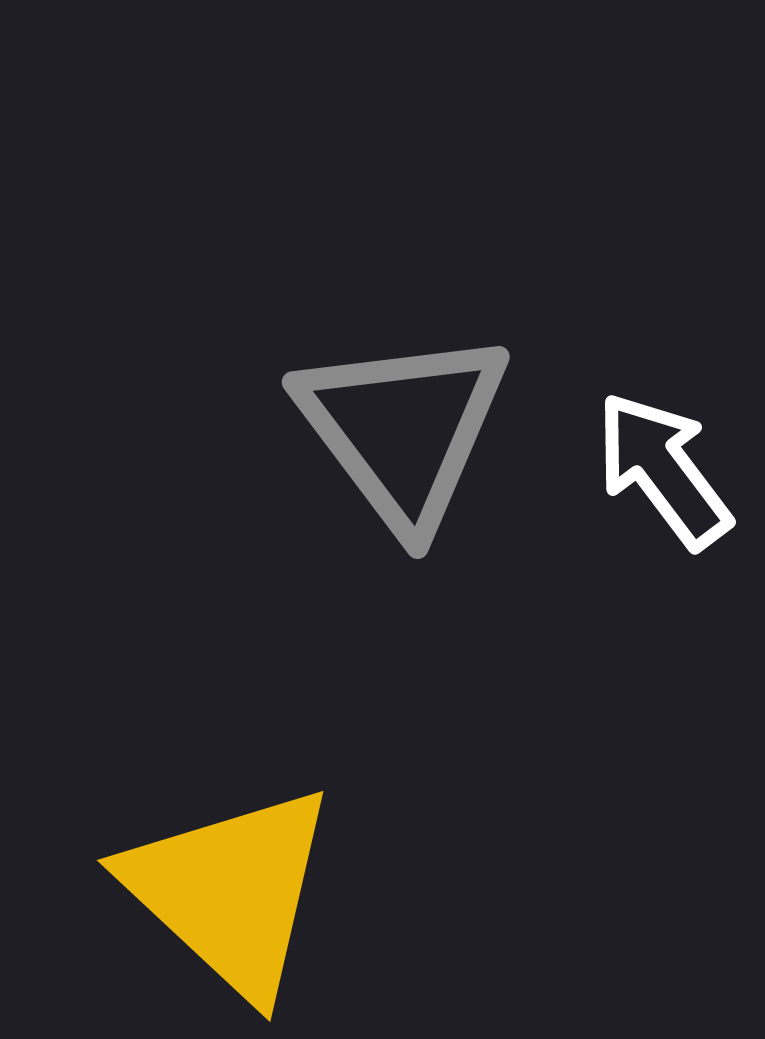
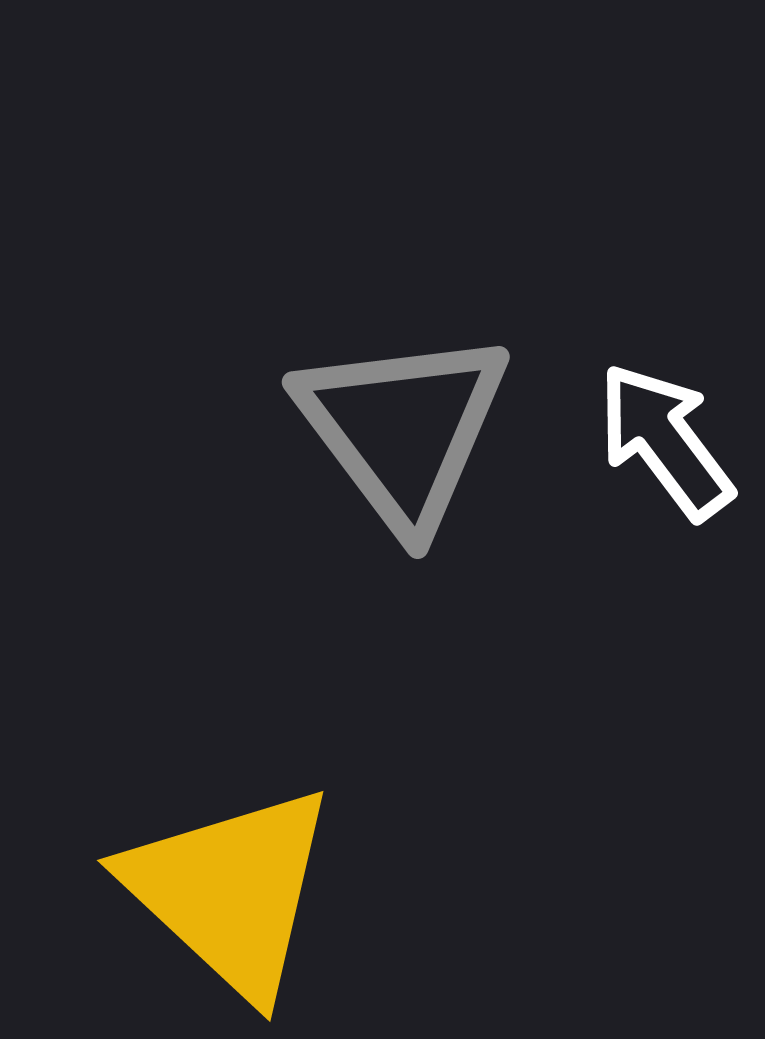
white arrow: moved 2 px right, 29 px up
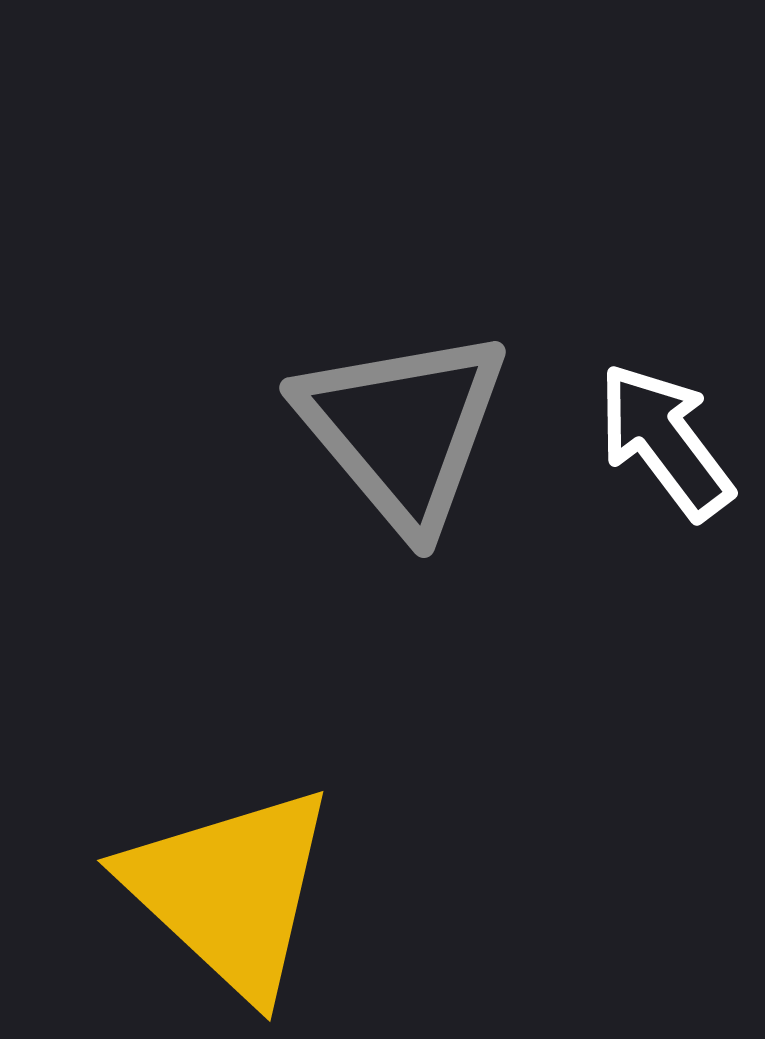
gray triangle: rotated 3 degrees counterclockwise
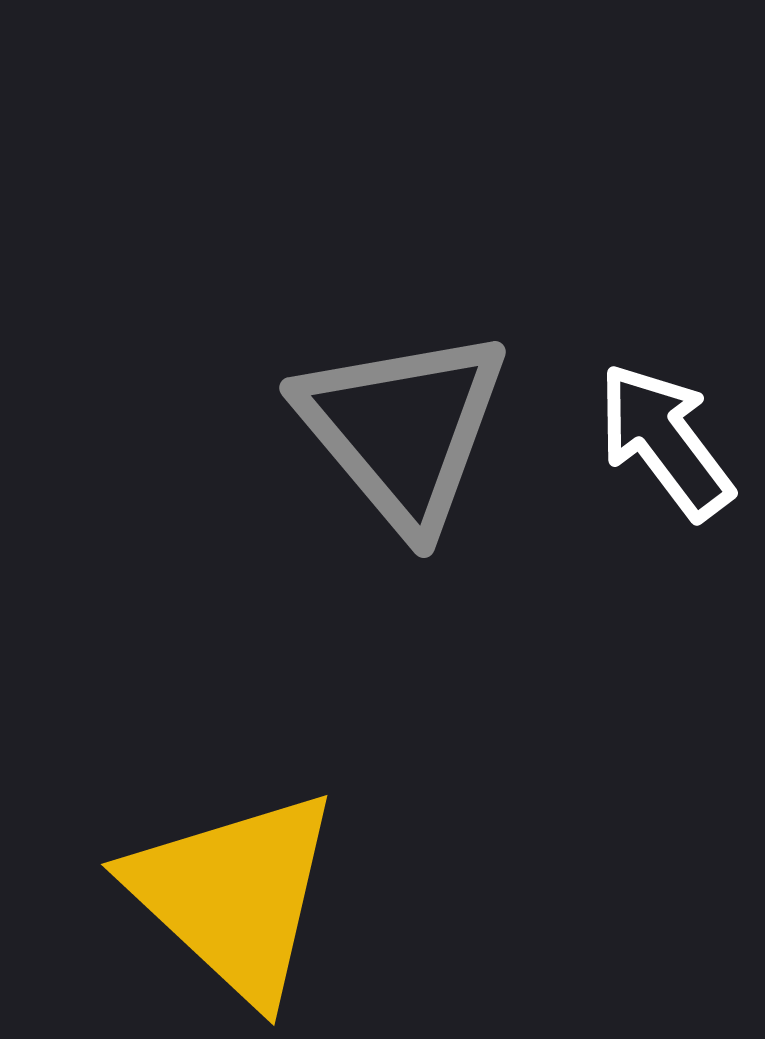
yellow triangle: moved 4 px right, 4 px down
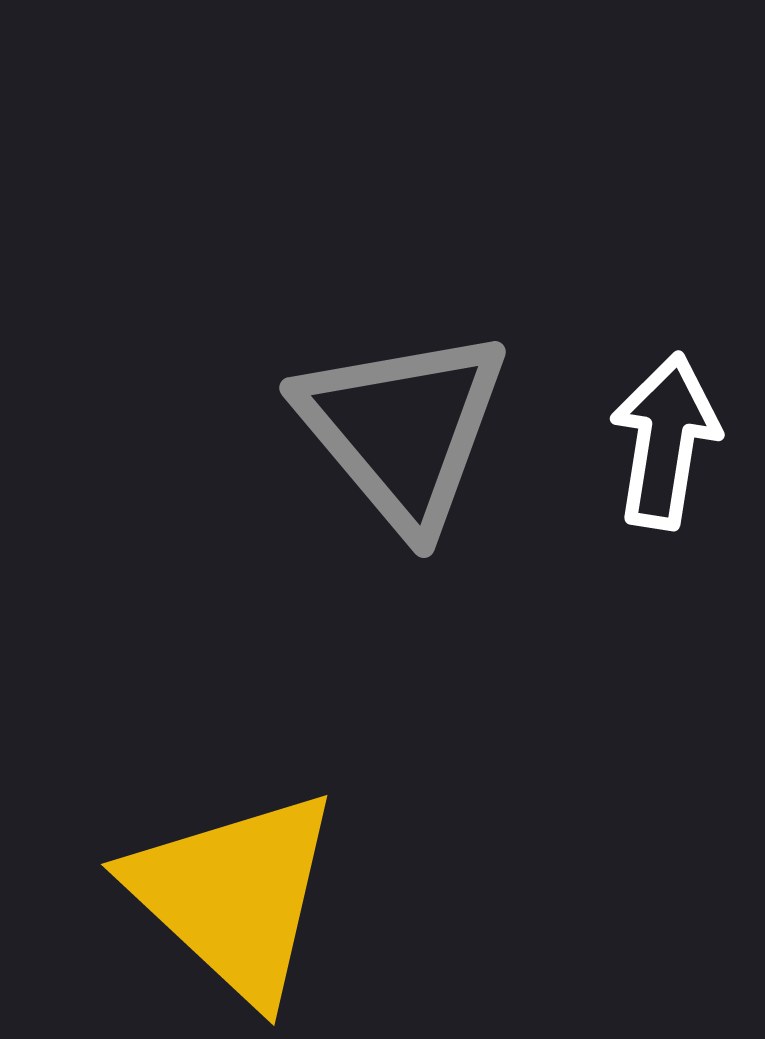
white arrow: rotated 46 degrees clockwise
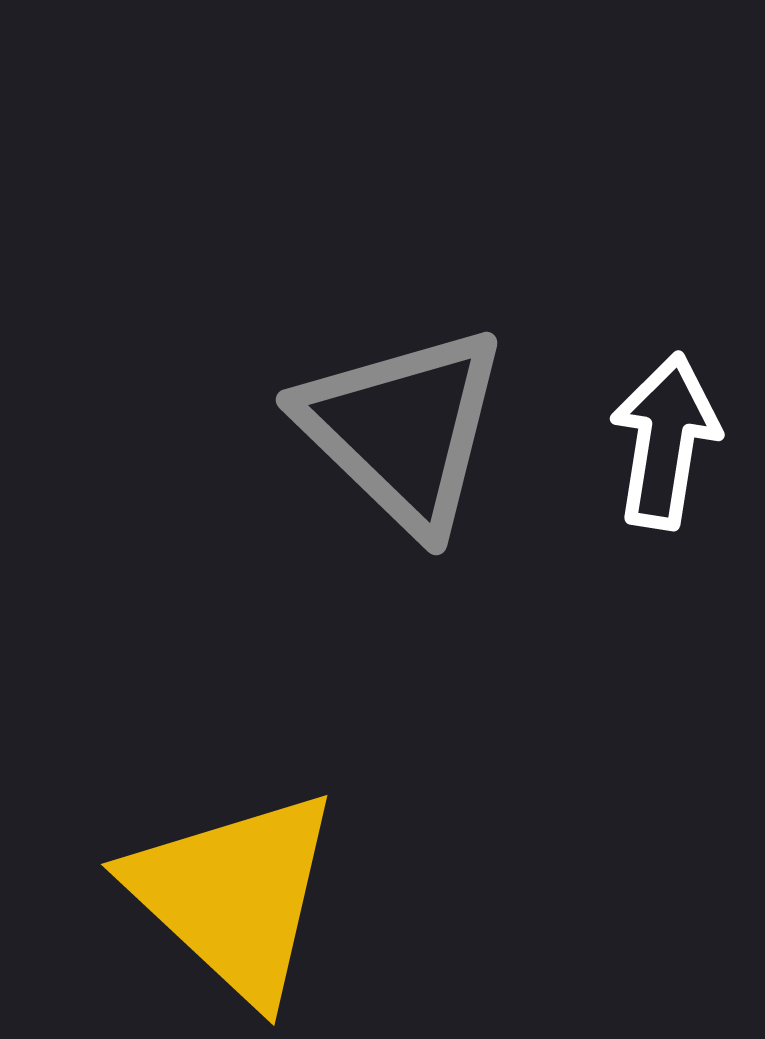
gray triangle: rotated 6 degrees counterclockwise
